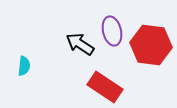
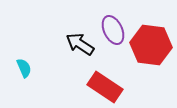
purple ellipse: moved 1 px right, 1 px up; rotated 12 degrees counterclockwise
cyan semicircle: moved 2 px down; rotated 30 degrees counterclockwise
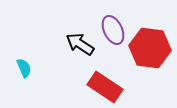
red hexagon: moved 1 px left, 3 px down
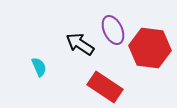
cyan semicircle: moved 15 px right, 1 px up
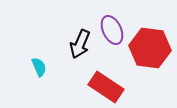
purple ellipse: moved 1 px left
black arrow: rotated 100 degrees counterclockwise
red rectangle: moved 1 px right
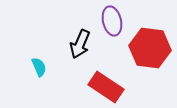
purple ellipse: moved 9 px up; rotated 12 degrees clockwise
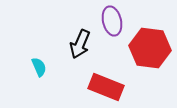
red rectangle: rotated 12 degrees counterclockwise
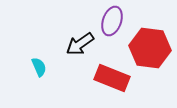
purple ellipse: rotated 32 degrees clockwise
black arrow: rotated 32 degrees clockwise
red rectangle: moved 6 px right, 9 px up
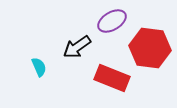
purple ellipse: rotated 40 degrees clockwise
black arrow: moved 3 px left, 3 px down
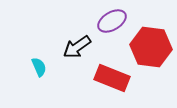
red hexagon: moved 1 px right, 1 px up
